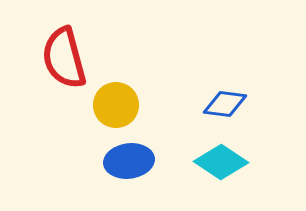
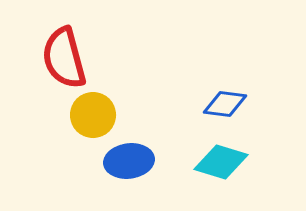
yellow circle: moved 23 px left, 10 px down
cyan diamond: rotated 16 degrees counterclockwise
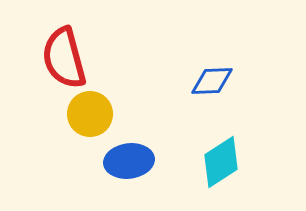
blue diamond: moved 13 px left, 23 px up; rotated 9 degrees counterclockwise
yellow circle: moved 3 px left, 1 px up
cyan diamond: rotated 50 degrees counterclockwise
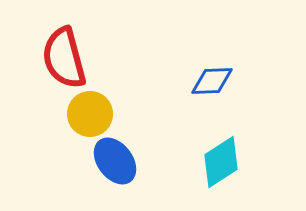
blue ellipse: moved 14 px left; rotated 60 degrees clockwise
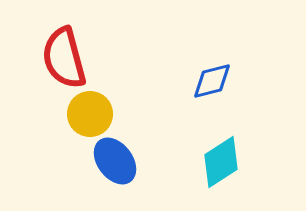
blue diamond: rotated 12 degrees counterclockwise
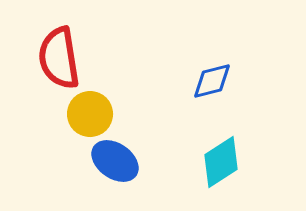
red semicircle: moved 5 px left; rotated 6 degrees clockwise
blue ellipse: rotated 18 degrees counterclockwise
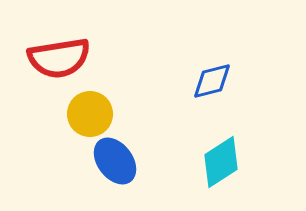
red semicircle: rotated 90 degrees counterclockwise
blue ellipse: rotated 18 degrees clockwise
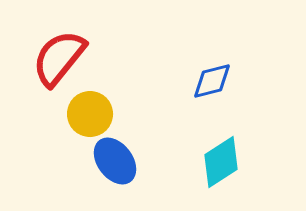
red semicircle: rotated 138 degrees clockwise
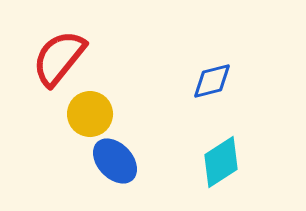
blue ellipse: rotated 6 degrees counterclockwise
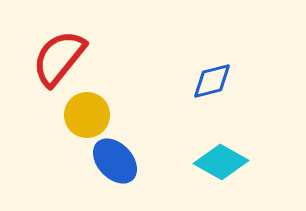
yellow circle: moved 3 px left, 1 px down
cyan diamond: rotated 62 degrees clockwise
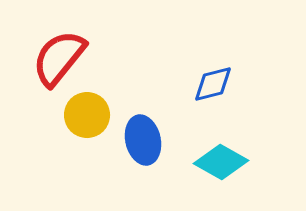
blue diamond: moved 1 px right, 3 px down
blue ellipse: moved 28 px right, 21 px up; rotated 30 degrees clockwise
